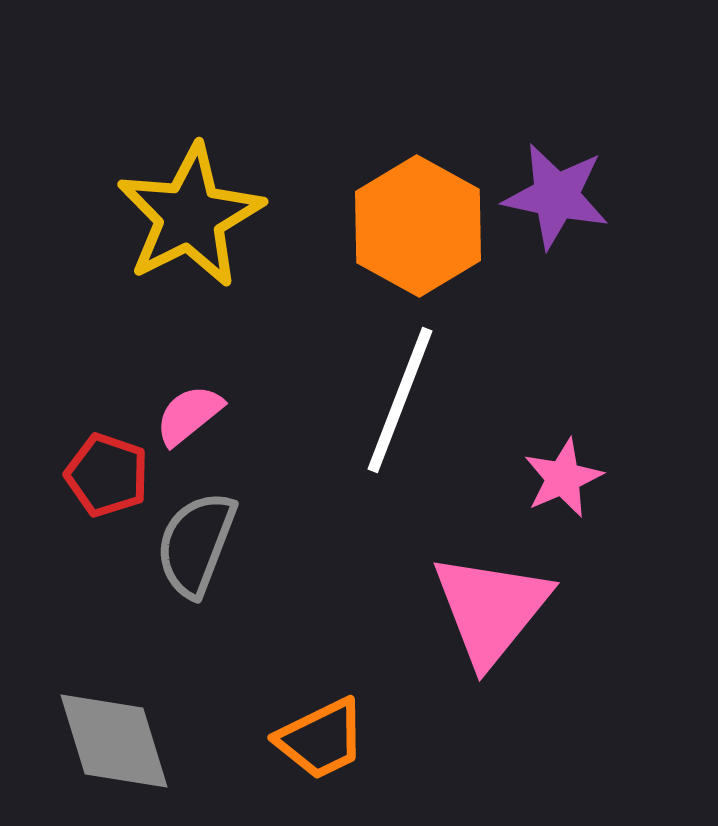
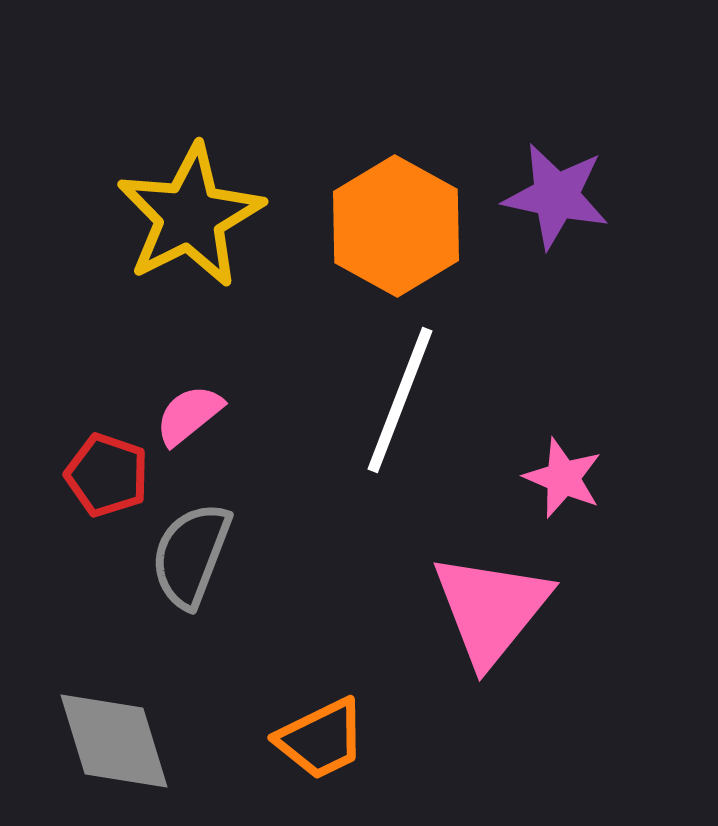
orange hexagon: moved 22 px left
pink star: rotated 26 degrees counterclockwise
gray semicircle: moved 5 px left, 11 px down
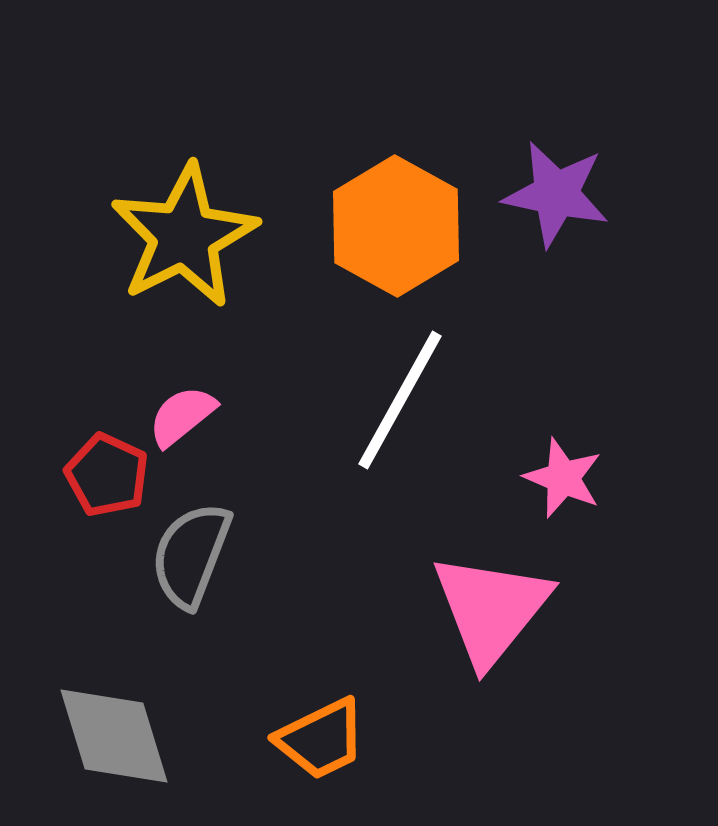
purple star: moved 2 px up
yellow star: moved 6 px left, 20 px down
white line: rotated 8 degrees clockwise
pink semicircle: moved 7 px left, 1 px down
red pentagon: rotated 6 degrees clockwise
gray diamond: moved 5 px up
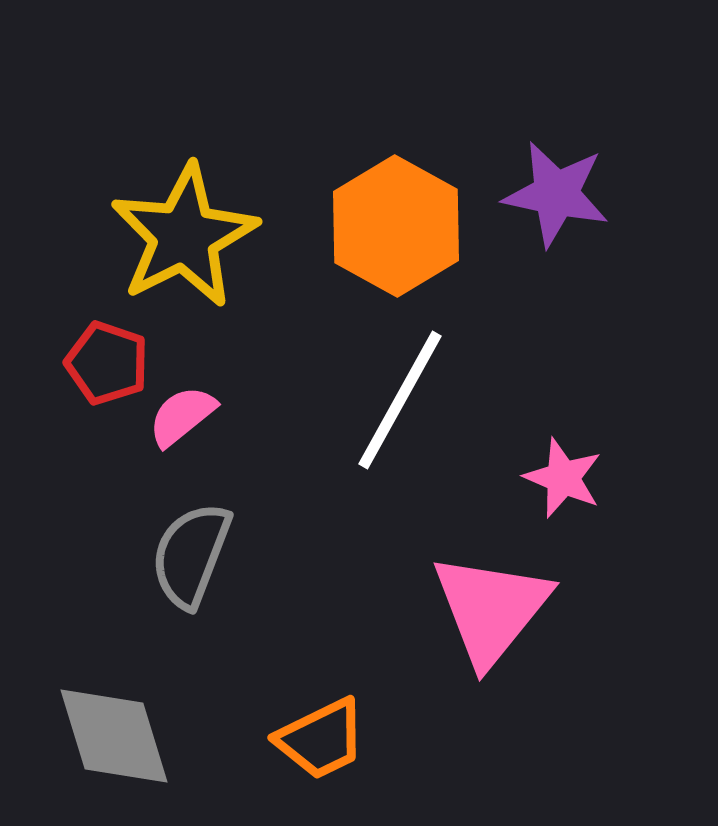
red pentagon: moved 112 px up; rotated 6 degrees counterclockwise
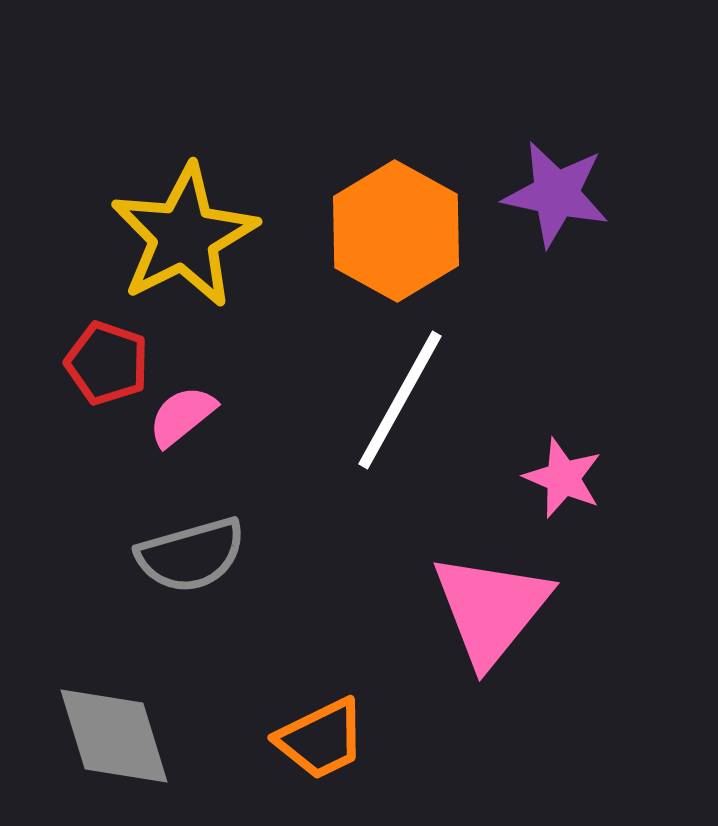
orange hexagon: moved 5 px down
gray semicircle: rotated 127 degrees counterclockwise
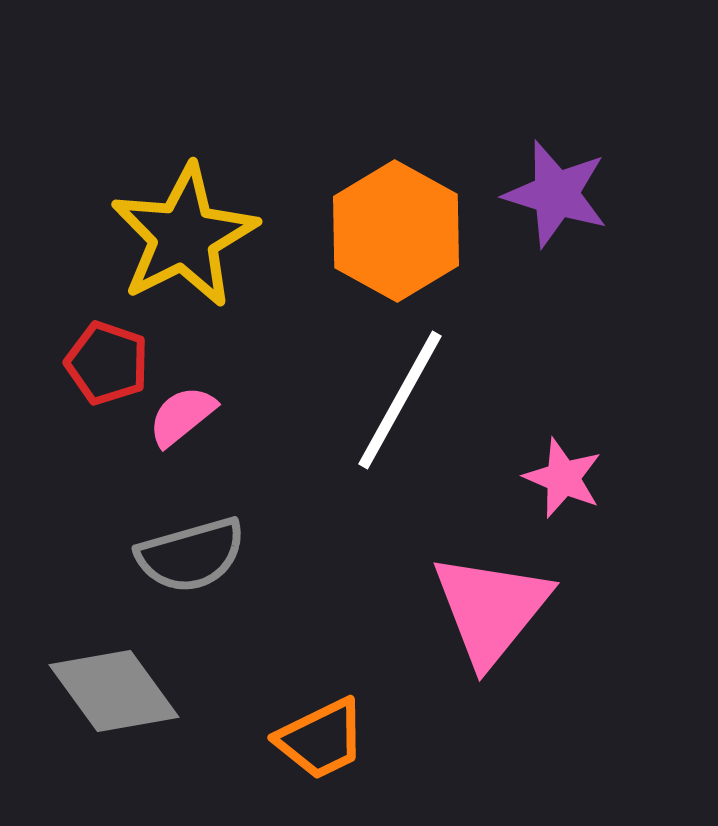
purple star: rotated 5 degrees clockwise
gray diamond: moved 45 px up; rotated 19 degrees counterclockwise
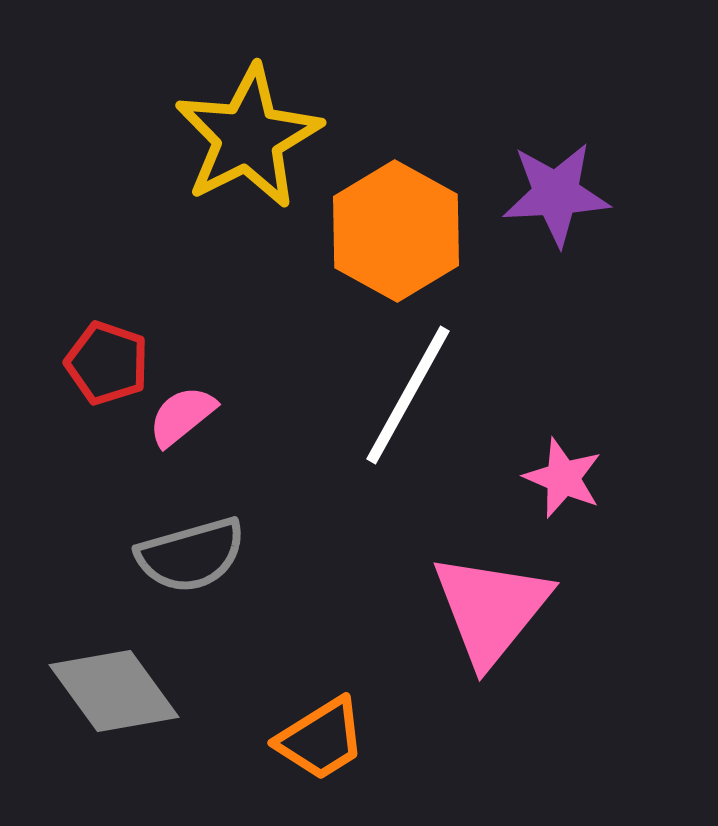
purple star: rotated 20 degrees counterclockwise
yellow star: moved 64 px right, 99 px up
white line: moved 8 px right, 5 px up
orange trapezoid: rotated 6 degrees counterclockwise
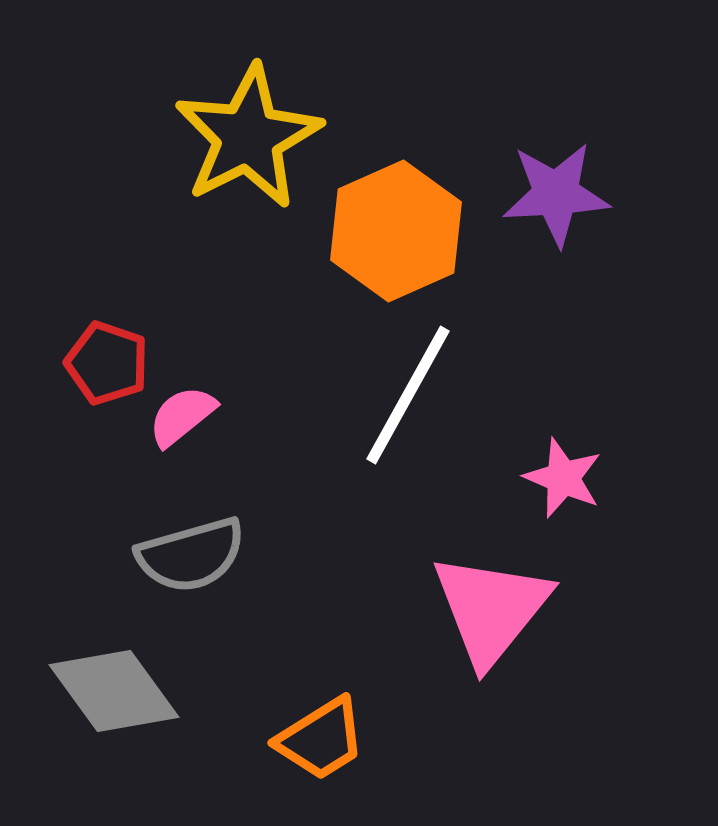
orange hexagon: rotated 7 degrees clockwise
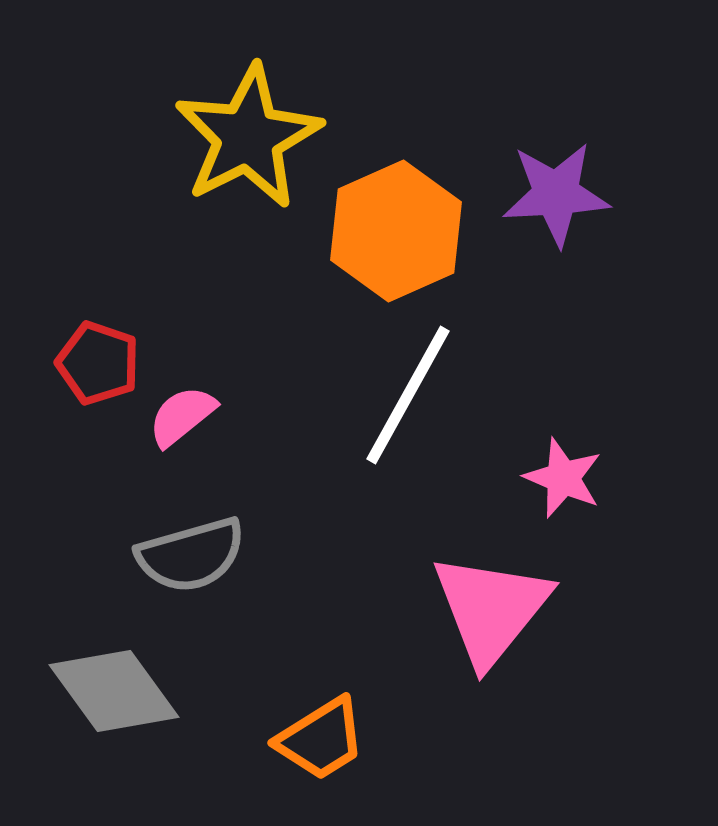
red pentagon: moved 9 px left
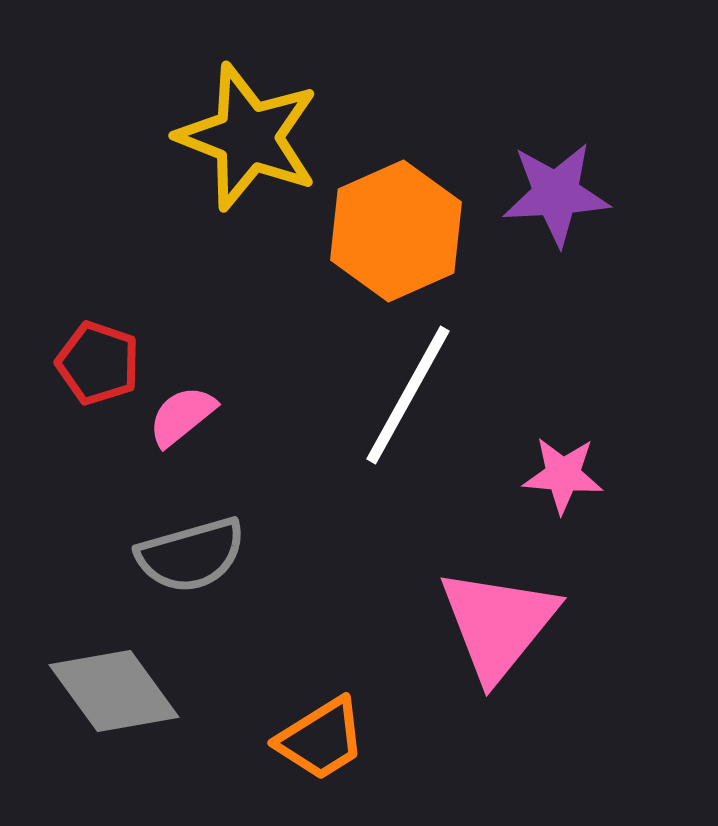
yellow star: rotated 24 degrees counterclockwise
pink star: moved 3 px up; rotated 18 degrees counterclockwise
pink triangle: moved 7 px right, 15 px down
